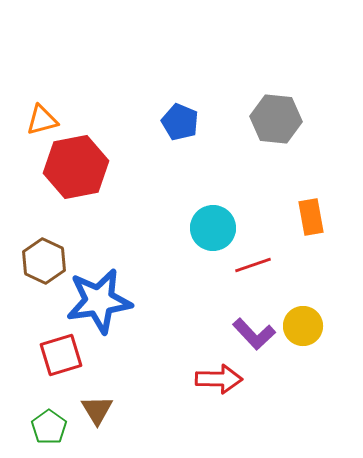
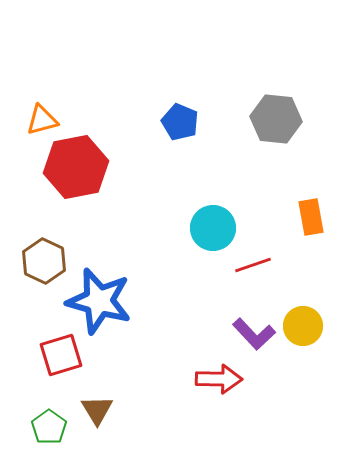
blue star: rotated 24 degrees clockwise
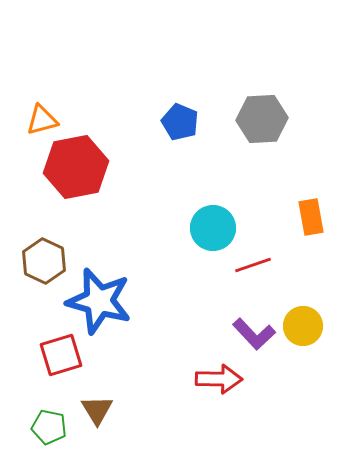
gray hexagon: moved 14 px left; rotated 9 degrees counterclockwise
green pentagon: rotated 24 degrees counterclockwise
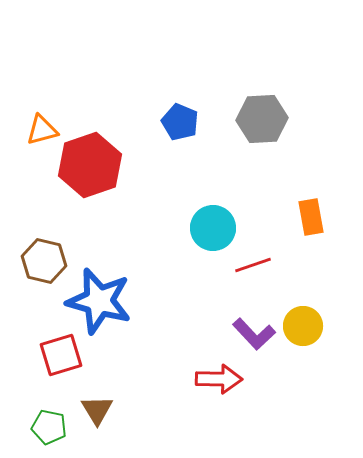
orange triangle: moved 10 px down
red hexagon: moved 14 px right, 2 px up; rotated 8 degrees counterclockwise
brown hexagon: rotated 12 degrees counterclockwise
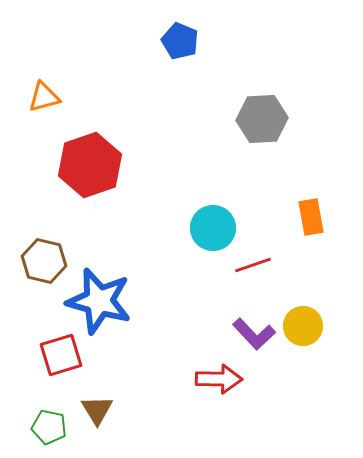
blue pentagon: moved 81 px up
orange triangle: moved 2 px right, 33 px up
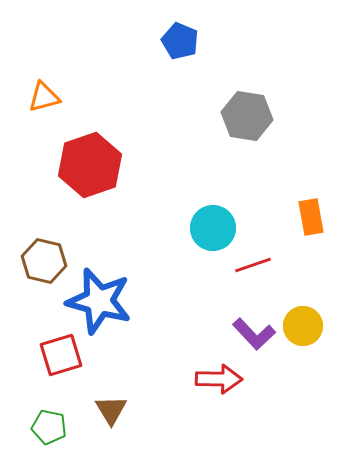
gray hexagon: moved 15 px left, 3 px up; rotated 12 degrees clockwise
brown triangle: moved 14 px right
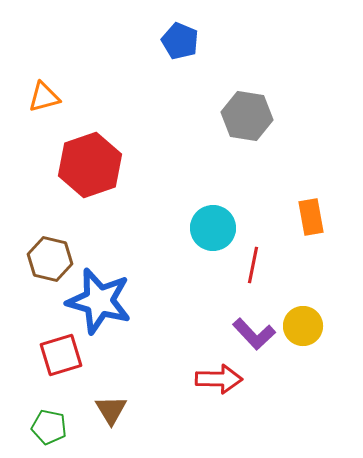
brown hexagon: moved 6 px right, 2 px up
red line: rotated 60 degrees counterclockwise
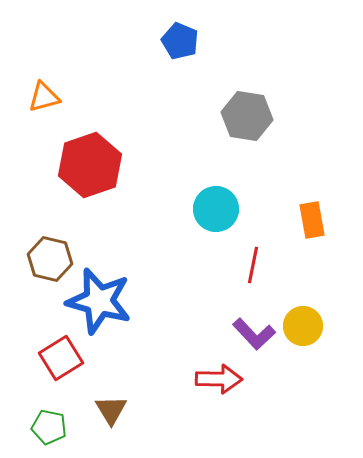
orange rectangle: moved 1 px right, 3 px down
cyan circle: moved 3 px right, 19 px up
red square: moved 3 px down; rotated 15 degrees counterclockwise
